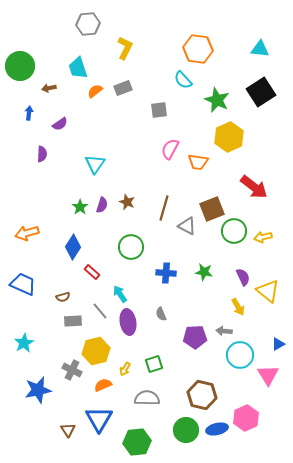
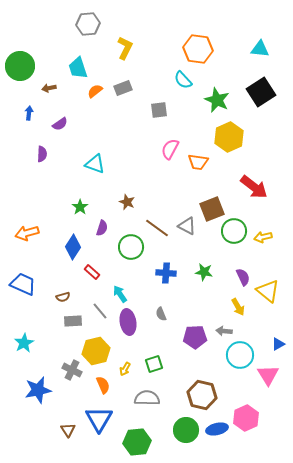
cyan triangle at (95, 164): rotated 45 degrees counterclockwise
purple semicircle at (102, 205): moved 23 px down
brown line at (164, 208): moved 7 px left, 20 px down; rotated 70 degrees counterclockwise
orange semicircle at (103, 385): rotated 90 degrees clockwise
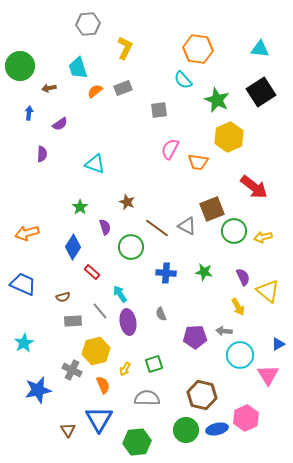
purple semicircle at (102, 228): moved 3 px right, 1 px up; rotated 35 degrees counterclockwise
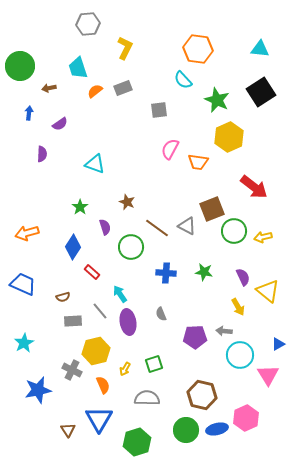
green hexagon at (137, 442): rotated 12 degrees counterclockwise
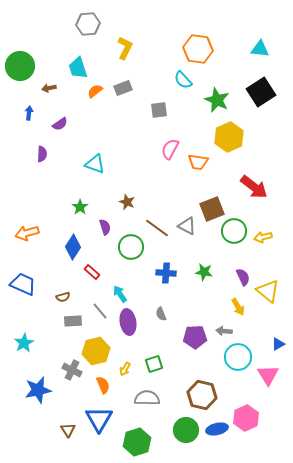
cyan circle at (240, 355): moved 2 px left, 2 px down
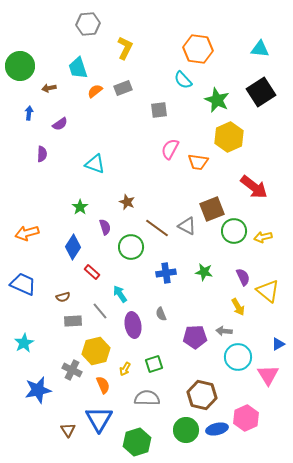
blue cross at (166, 273): rotated 12 degrees counterclockwise
purple ellipse at (128, 322): moved 5 px right, 3 px down
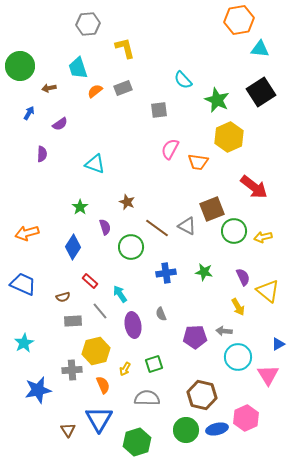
yellow L-shape at (125, 48): rotated 40 degrees counterclockwise
orange hexagon at (198, 49): moved 41 px right, 29 px up; rotated 16 degrees counterclockwise
blue arrow at (29, 113): rotated 24 degrees clockwise
red rectangle at (92, 272): moved 2 px left, 9 px down
gray cross at (72, 370): rotated 30 degrees counterclockwise
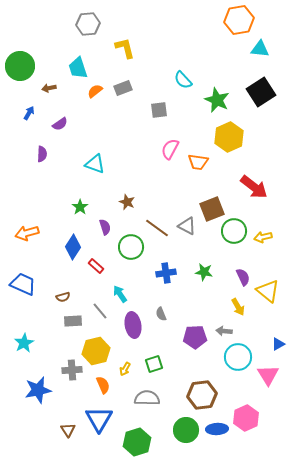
red rectangle at (90, 281): moved 6 px right, 15 px up
brown hexagon at (202, 395): rotated 20 degrees counterclockwise
blue ellipse at (217, 429): rotated 10 degrees clockwise
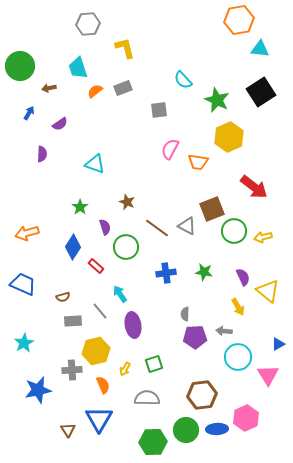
green circle at (131, 247): moved 5 px left
gray semicircle at (161, 314): moved 24 px right; rotated 24 degrees clockwise
green hexagon at (137, 442): moved 16 px right; rotated 16 degrees clockwise
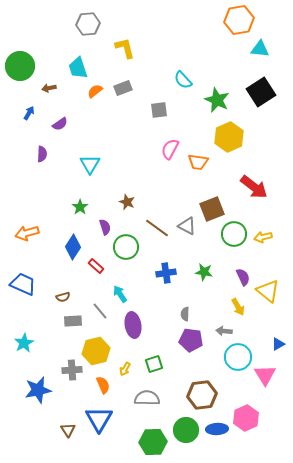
cyan triangle at (95, 164): moved 5 px left; rotated 40 degrees clockwise
green circle at (234, 231): moved 3 px down
purple pentagon at (195, 337): moved 4 px left, 3 px down; rotated 10 degrees clockwise
pink triangle at (268, 375): moved 3 px left
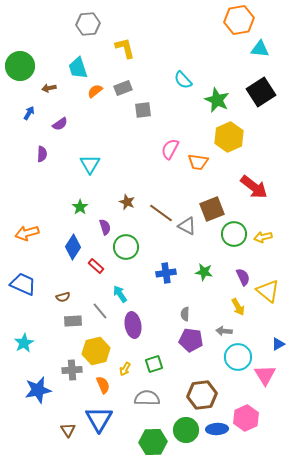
gray square at (159, 110): moved 16 px left
brown line at (157, 228): moved 4 px right, 15 px up
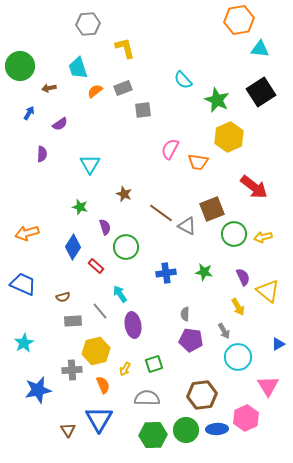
brown star at (127, 202): moved 3 px left, 8 px up
green star at (80, 207): rotated 21 degrees counterclockwise
gray arrow at (224, 331): rotated 126 degrees counterclockwise
pink triangle at (265, 375): moved 3 px right, 11 px down
green hexagon at (153, 442): moved 7 px up
